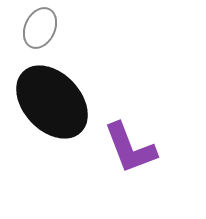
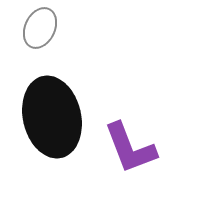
black ellipse: moved 15 px down; rotated 30 degrees clockwise
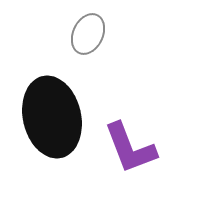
gray ellipse: moved 48 px right, 6 px down
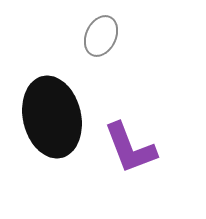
gray ellipse: moved 13 px right, 2 px down
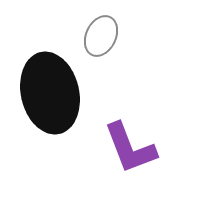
black ellipse: moved 2 px left, 24 px up
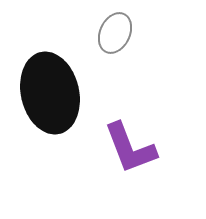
gray ellipse: moved 14 px right, 3 px up
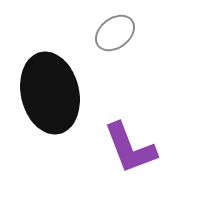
gray ellipse: rotated 27 degrees clockwise
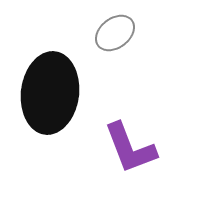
black ellipse: rotated 20 degrees clockwise
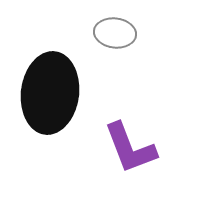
gray ellipse: rotated 45 degrees clockwise
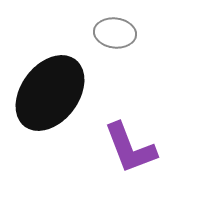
black ellipse: rotated 30 degrees clockwise
